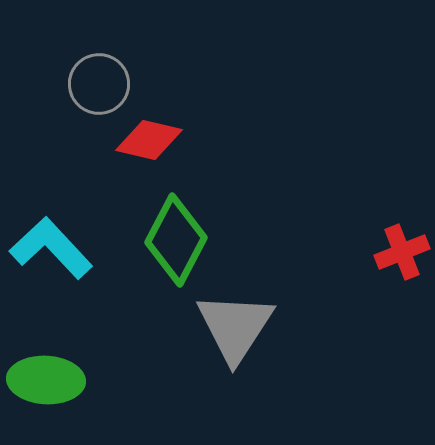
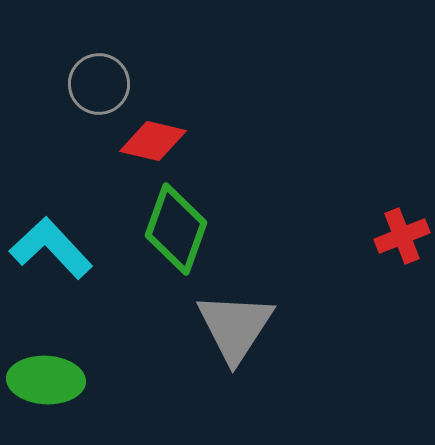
red diamond: moved 4 px right, 1 px down
green diamond: moved 11 px up; rotated 8 degrees counterclockwise
red cross: moved 16 px up
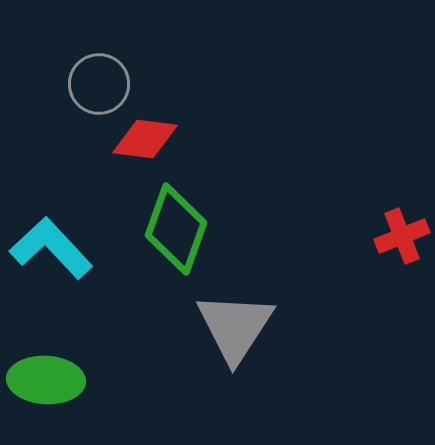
red diamond: moved 8 px left, 2 px up; rotated 6 degrees counterclockwise
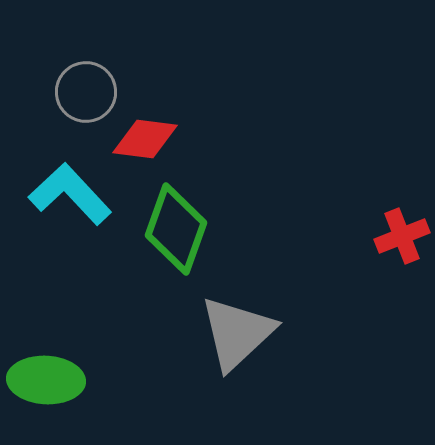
gray circle: moved 13 px left, 8 px down
cyan L-shape: moved 19 px right, 54 px up
gray triangle: moved 2 px right, 6 px down; rotated 14 degrees clockwise
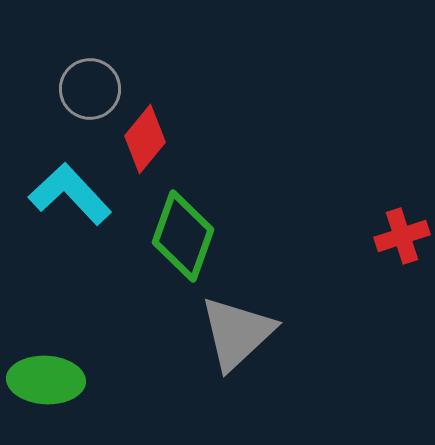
gray circle: moved 4 px right, 3 px up
red diamond: rotated 58 degrees counterclockwise
green diamond: moved 7 px right, 7 px down
red cross: rotated 4 degrees clockwise
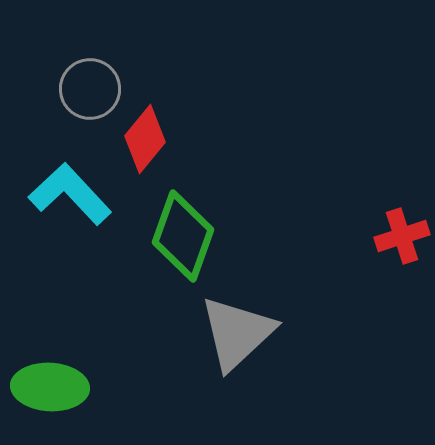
green ellipse: moved 4 px right, 7 px down
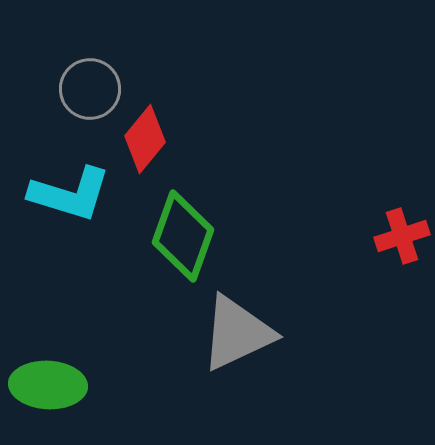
cyan L-shape: rotated 150 degrees clockwise
gray triangle: rotated 18 degrees clockwise
green ellipse: moved 2 px left, 2 px up
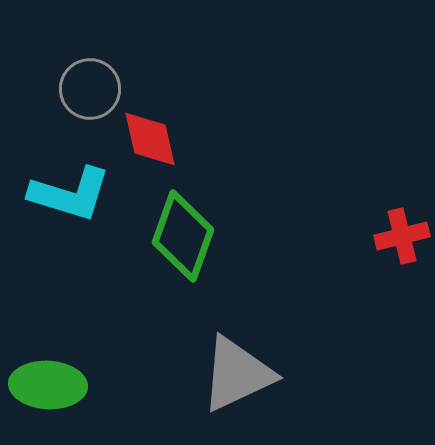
red diamond: moved 5 px right; rotated 52 degrees counterclockwise
red cross: rotated 4 degrees clockwise
gray triangle: moved 41 px down
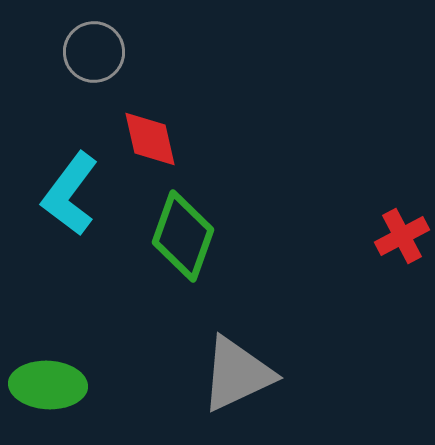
gray circle: moved 4 px right, 37 px up
cyan L-shape: rotated 110 degrees clockwise
red cross: rotated 14 degrees counterclockwise
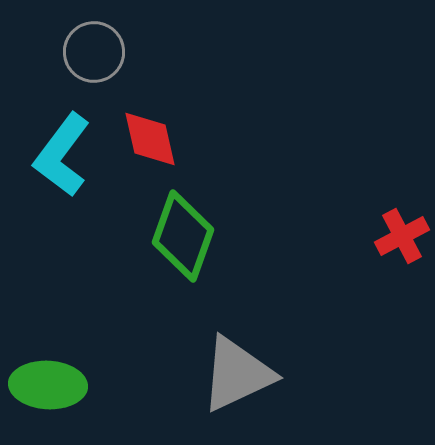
cyan L-shape: moved 8 px left, 39 px up
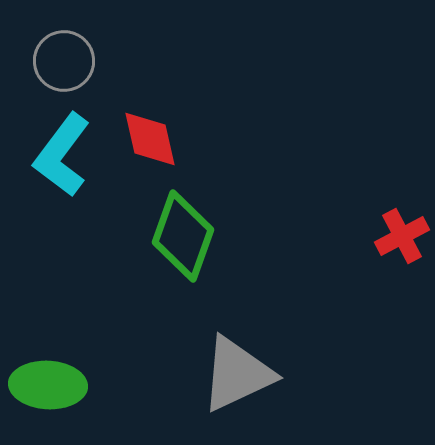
gray circle: moved 30 px left, 9 px down
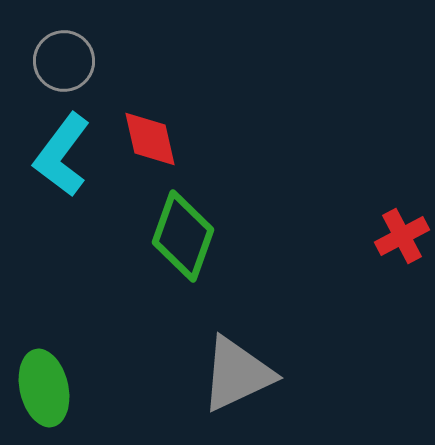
green ellipse: moved 4 px left, 3 px down; rotated 74 degrees clockwise
